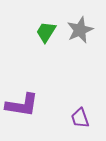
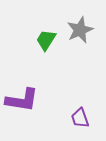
green trapezoid: moved 8 px down
purple L-shape: moved 5 px up
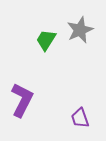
purple L-shape: rotated 72 degrees counterclockwise
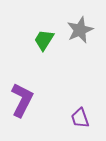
green trapezoid: moved 2 px left
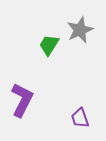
green trapezoid: moved 5 px right, 5 px down
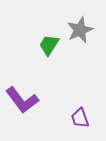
purple L-shape: rotated 116 degrees clockwise
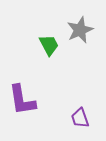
green trapezoid: rotated 120 degrees clockwise
purple L-shape: rotated 28 degrees clockwise
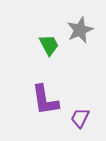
purple L-shape: moved 23 px right
purple trapezoid: rotated 45 degrees clockwise
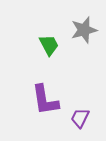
gray star: moved 4 px right; rotated 8 degrees clockwise
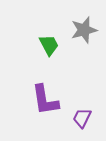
purple trapezoid: moved 2 px right
